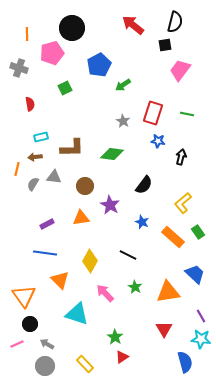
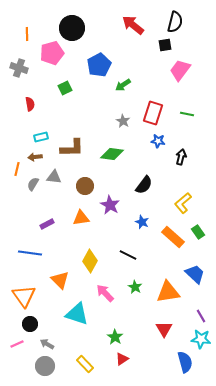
blue line at (45, 253): moved 15 px left
red triangle at (122, 357): moved 2 px down
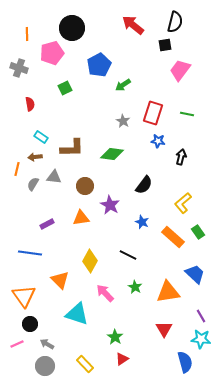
cyan rectangle at (41, 137): rotated 48 degrees clockwise
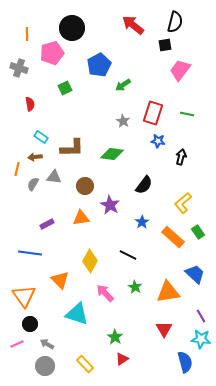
blue star at (142, 222): rotated 16 degrees clockwise
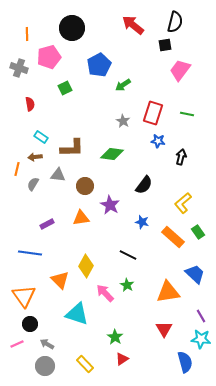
pink pentagon at (52, 53): moved 3 px left, 4 px down
gray triangle at (54, 177): moved 4 px right, 2 px up
blue star at (142, 222): rotated 24 degrees counterclockwise
yellow diamond at (90, 261): moved 4 px left, 5 px down
green star at (135, 287): moved 8 px left, 2 px up
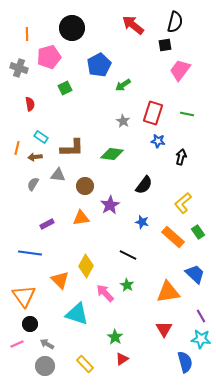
orange line at (17, 169): moved 21 px up
purple star at (110, 205): rotated 12 degrees clockwise
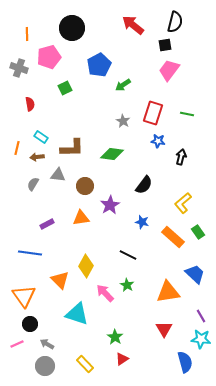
pink trapezoid at (180, 70): moved 11 px left
brown arrow at (35, 157): moved 2 px right
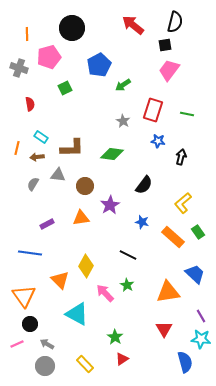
red rectangle at (153, 113): moved 3 px up
cyan triangle at (77, 314): rotated 10 degrees clockwise
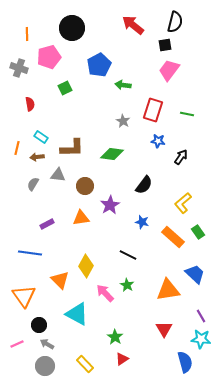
green arrow at (123, 85): rotated 42 degrees clockwise
black arrow at (181, 157): rotated 21 degrees clockwise
orange triangle at (168, 292): moved 2 px up
black circle at (30, 324): moved 9 px right, 1 px down
